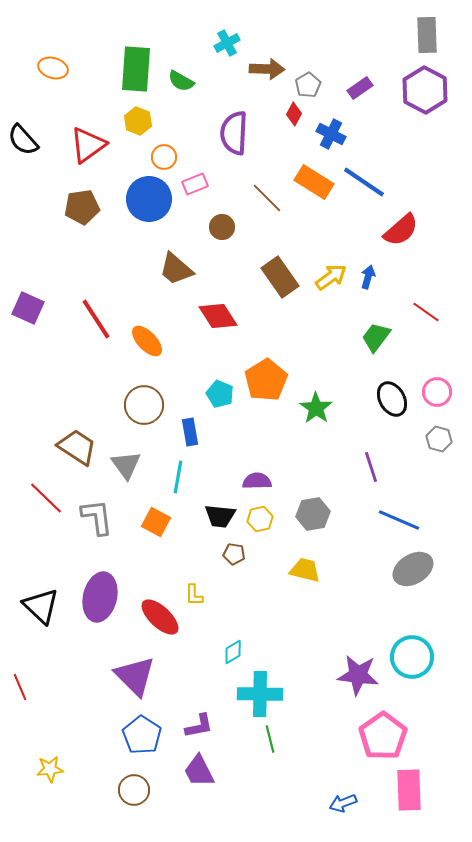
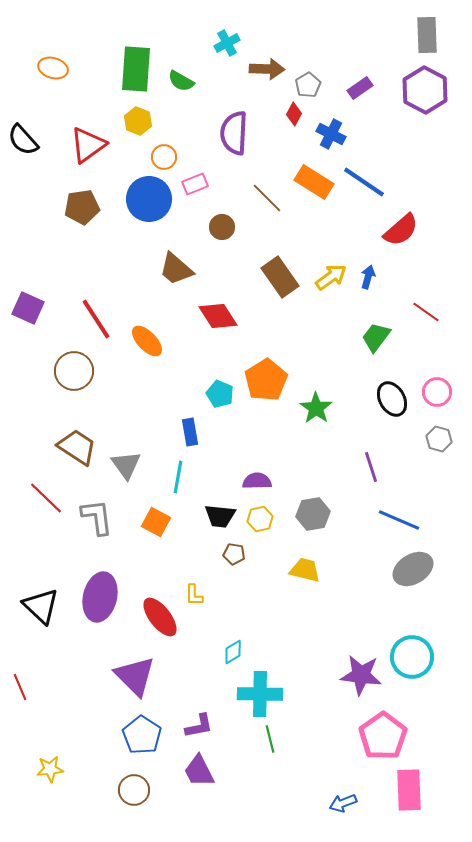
brown circle at (144, 405): moved 70 px left, 34 px up
red ellipse at (160, 617): rotated 9 degrees clockwise
purple star at (358, 675): moved 3 px right
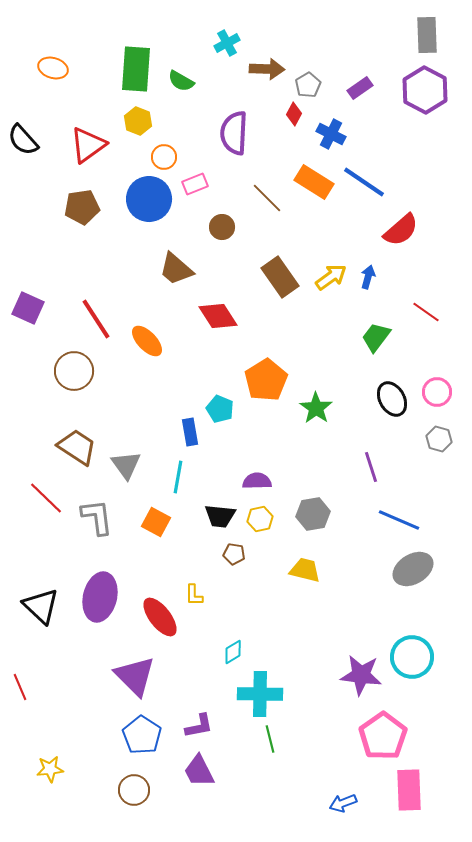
cyan pentagon at (220, 394): moved 15 px down
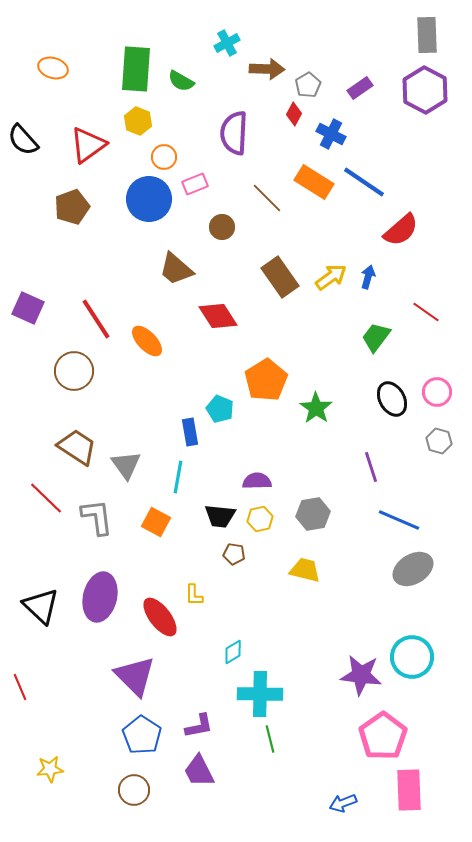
brown pentagon at (82, 207): moved 10 px left; rotated 12 degrees counterclockwise
gray hexagon at (439, 439): moved 2 px down
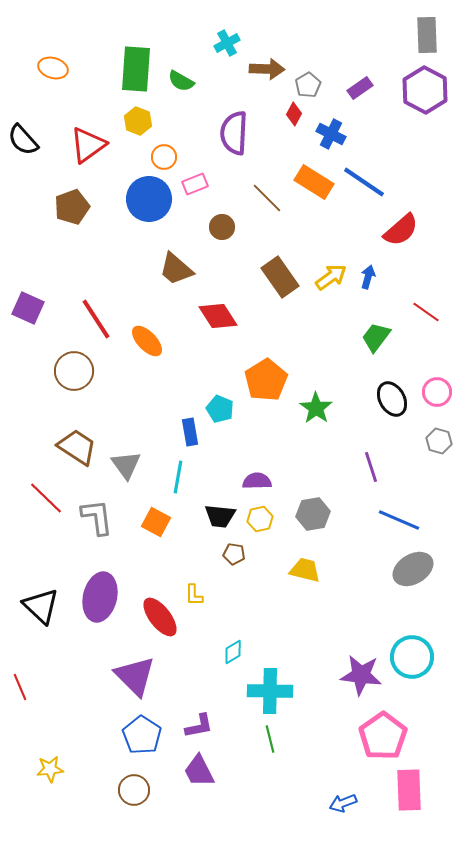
cyan cross at (260, 694): moved 10 px right, 3 px up
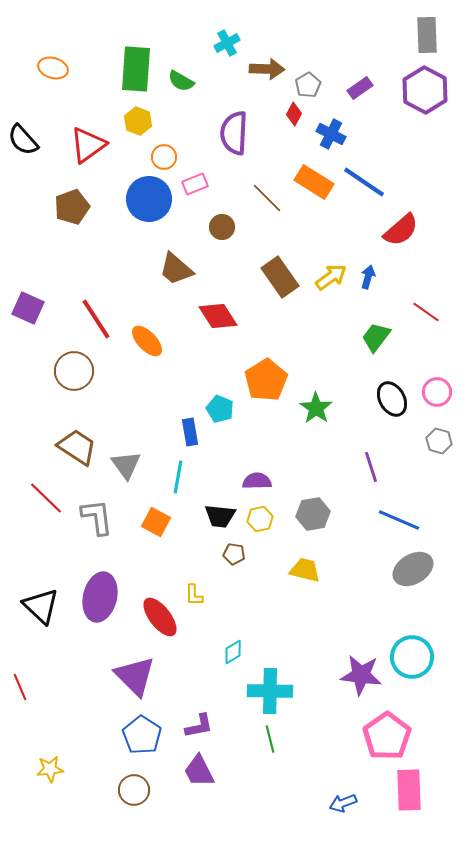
pink pentagon at (383, 736): moved 4 px right
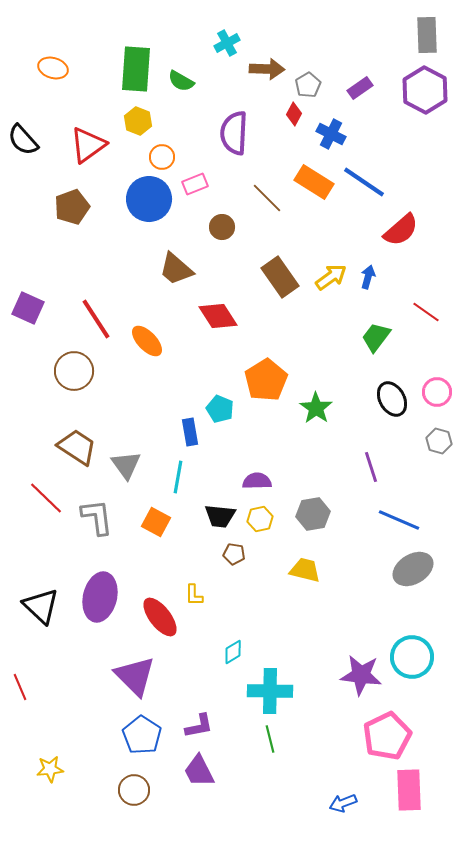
orange circle at (164, 157): moved 2 px left
pink pentagon at (387, 736): rotated 9 degrees clockwise
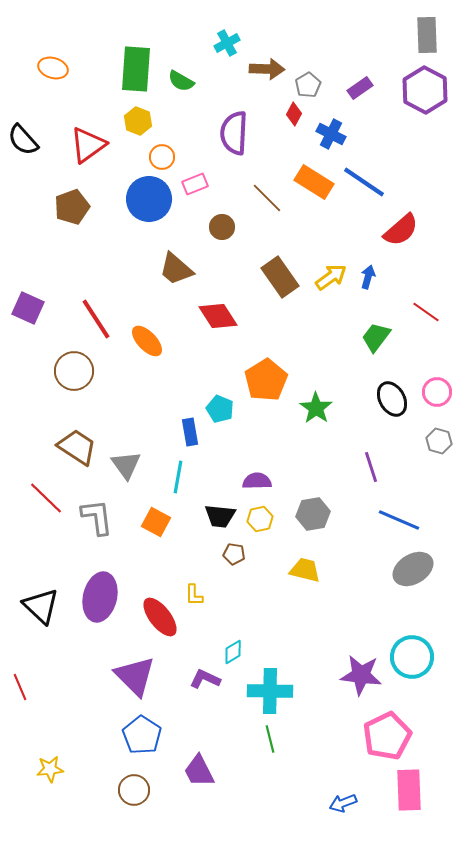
purple L-shape at (199, 726): moved 6 px right, 47 px up; rotated 144 degrees counterclockwise
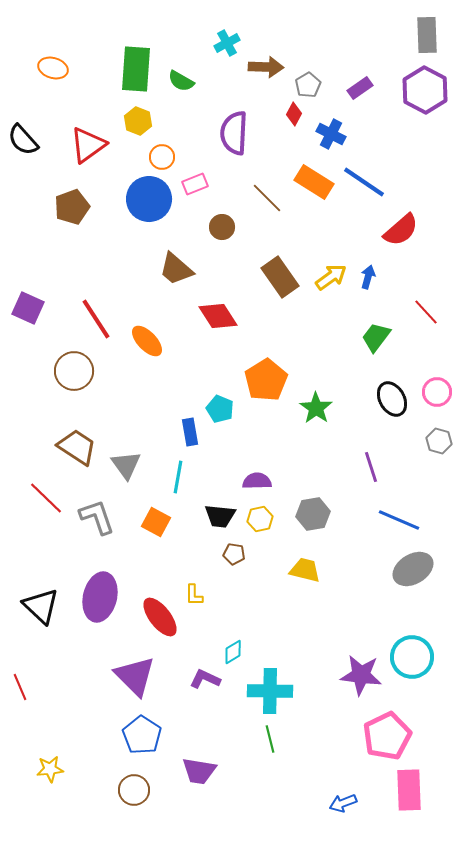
brown arrow at (267, 69): moved 1 px left, 2 px up
red line at (426, 312): rotated 12 degrees clockwise
gray L-shape at (97, 517): rotated 12 degrees counterclockwise
purple trapezoid at (199, 771): rotated 54 degrees counterclockwise
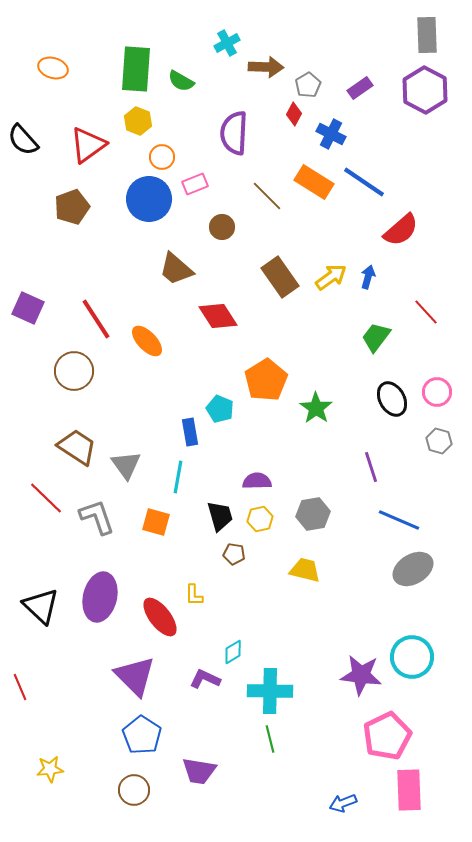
brown line at (267, 198): moved 2 px up
black trapezoid at (220, 516): rotated 112 degrees counterclockwise
orange square at (156, 522): rotated 12 degrees counterclockwise
